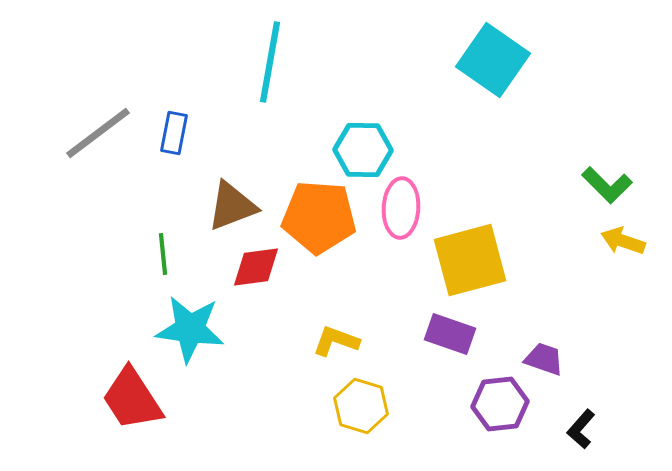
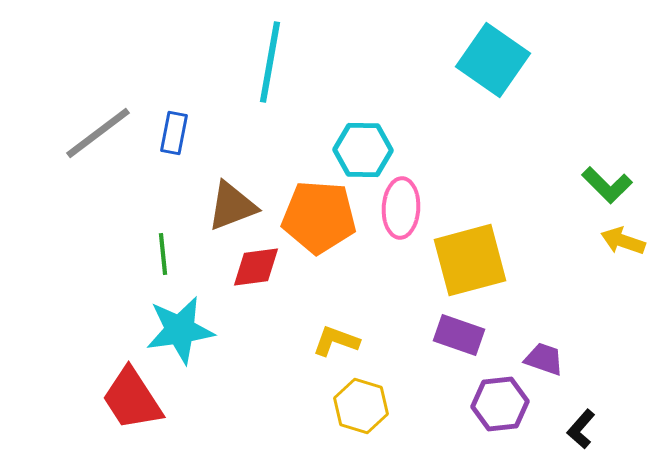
cyan star: moved 10 px left, 1 px down; rotated 16 degrees counterclockwise
purple rectangle: moved 9 px right, 1 px down
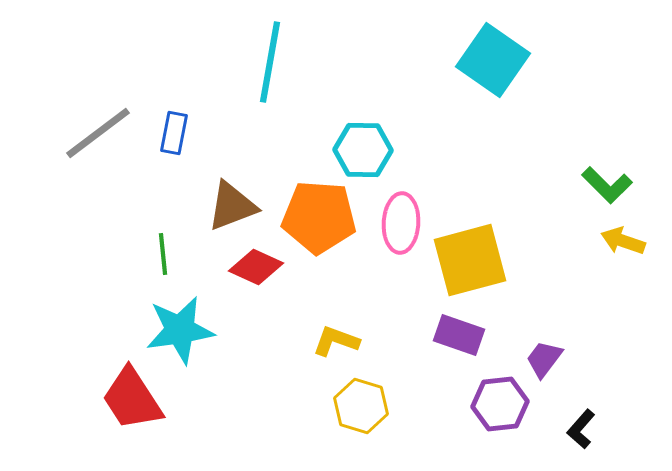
pink ellipse: moved 15 px down
red diamond: rotated 32 degrees clockwise
purple trapezoid: rotated 72 degrees counterclockwise
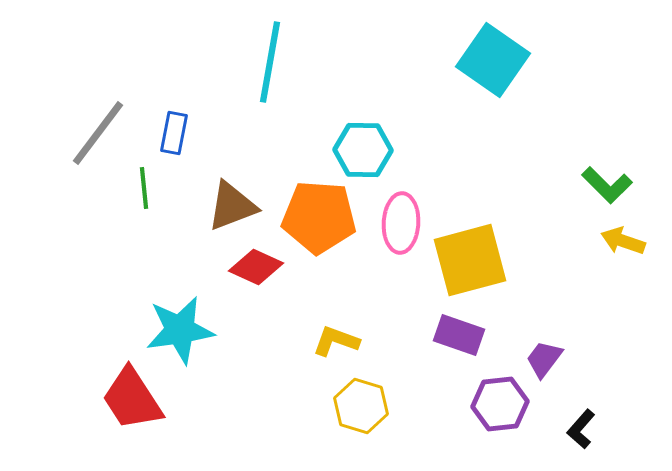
gray line: rotated 16 degrees counterclockwise
green line: moved 19 px left, 66 px up
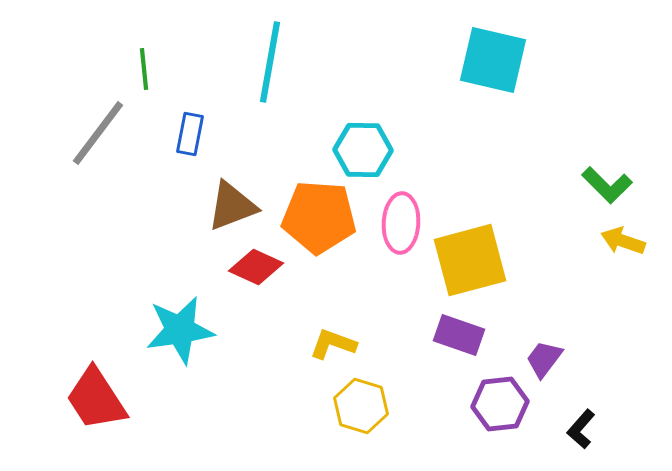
cyan square: rotated 22 degrees counterclockwise
blue rectangle: moved 16 px right, 1 px down
green line: moved 119 px up
yellow L-shape: moved 3 px left, 3 px down
red trapezoid: moved 36 px left
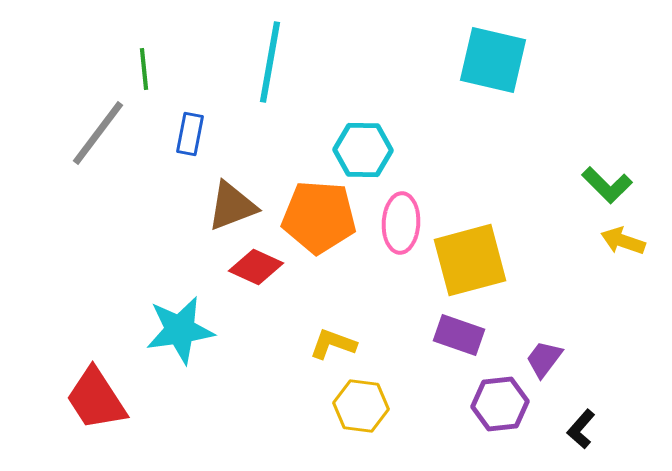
yellow hexagon: rotated 10 degrees counterclockwise
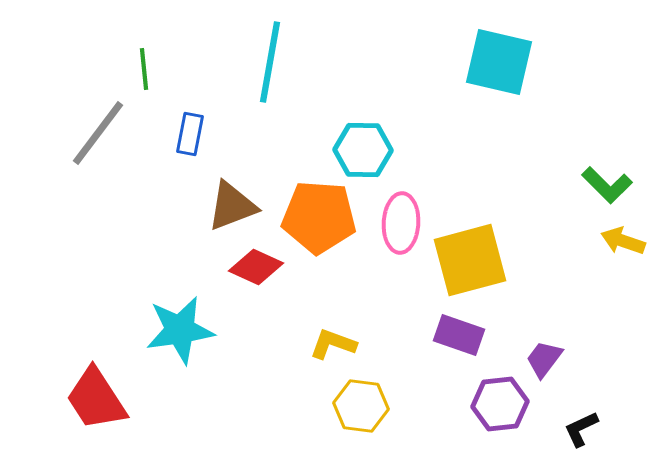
cyan square: moved 6 px right, 2 px down
black L-shape: rotated 24 degrees clockwise
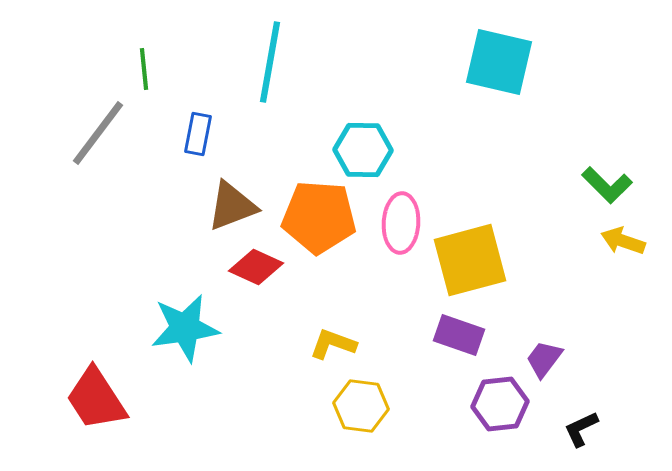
blue rectangle: moved 8 px right
cyan star: moved 5 px right, 2 px up
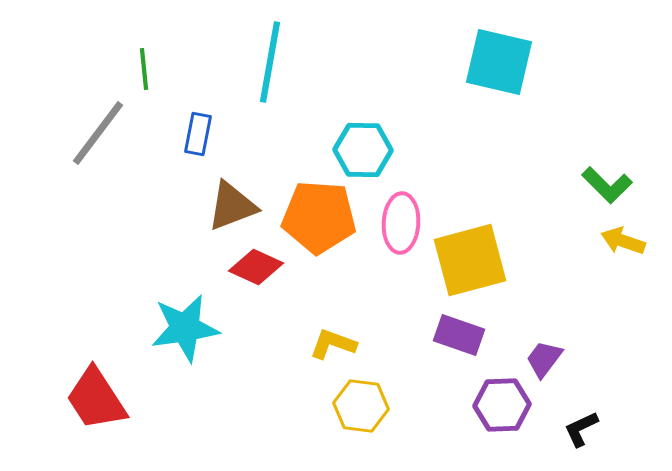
purple hexagon: moved 2 px right, 1 px down; rotated 4 degrees clockwise
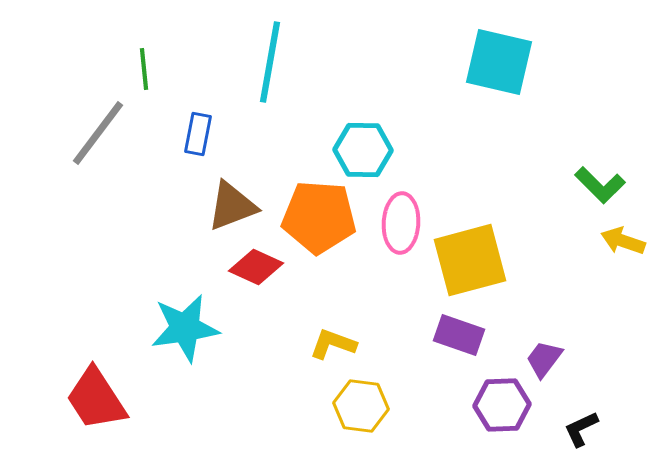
green L-shape: moved 7 px left
